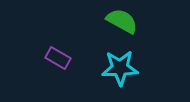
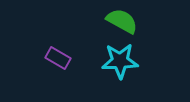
cyan star: moved 7 px up
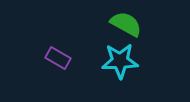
green semicircle: moved 4 px right, 3 px down
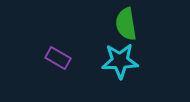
green semicircle: rotated 128 degrees counterclockwise
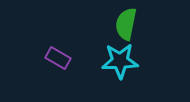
green semicircle: rotated 20 degrees clockwise
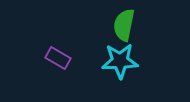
green semicircle: moved 2 px left, 1 px down
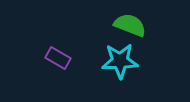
green semicircle: moved 6 px right; rotated 100 degrees clockwise
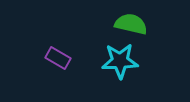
green semicircle: moved 1 px right, 1 px up; rotated 8 degrees counterclockwise
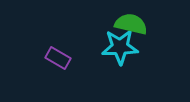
cyan star: moved 14 px up
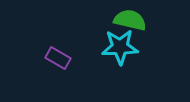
green semicircle: moved 1 px left, 4 px up
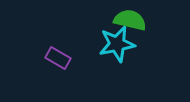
cyan star: moved 3 px left, 3 px up; rotated 9 degrees counterclockwise
